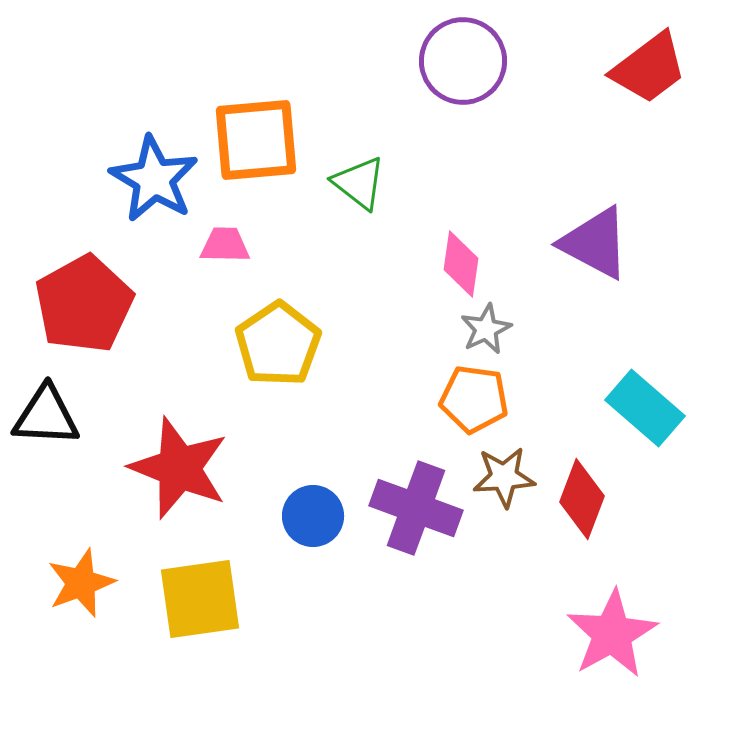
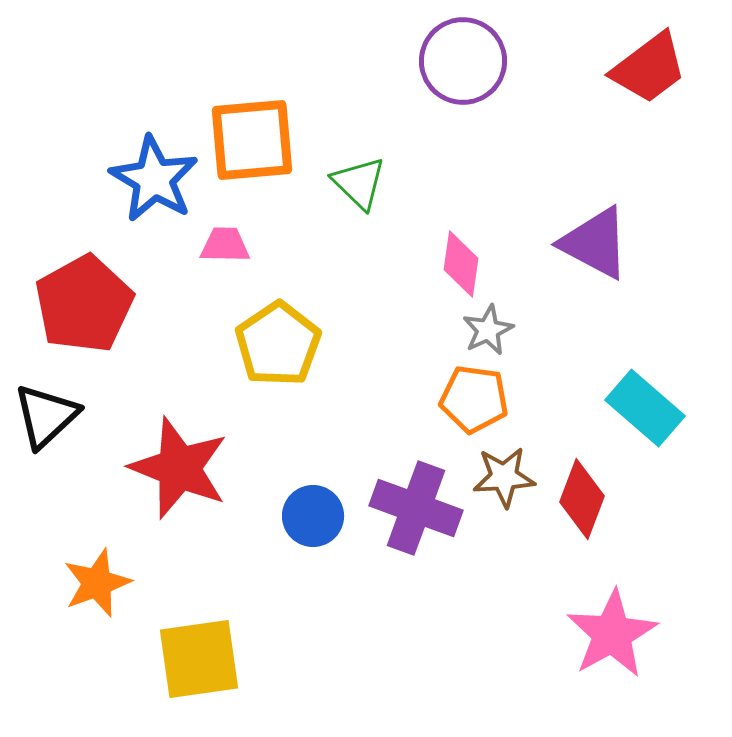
orange square: moved 4 px left
green triangle: rotated 6 degrees clockwise
gray star: moved 2 px right, 1 px down
black triangle: rotated 46 degrees counterclockwise
orange star: moved 16 px right
yellow square: moved 1 px left, 60 px down
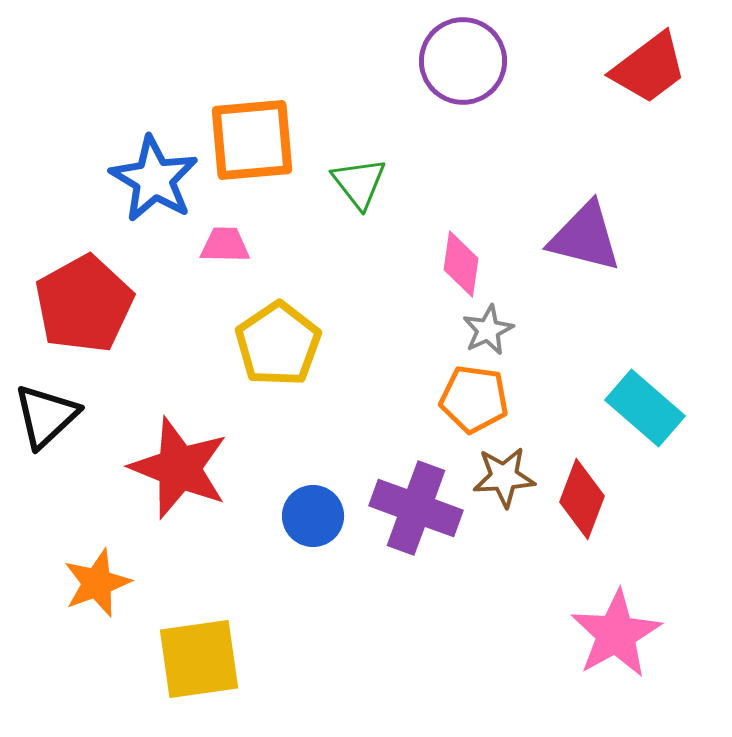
green triangle: rotated 8 degrees clockwise
purple triangle: moved 10 px left, 6 px up; rotated 14 degrees counterclockwise
pink star: moved 4 px right
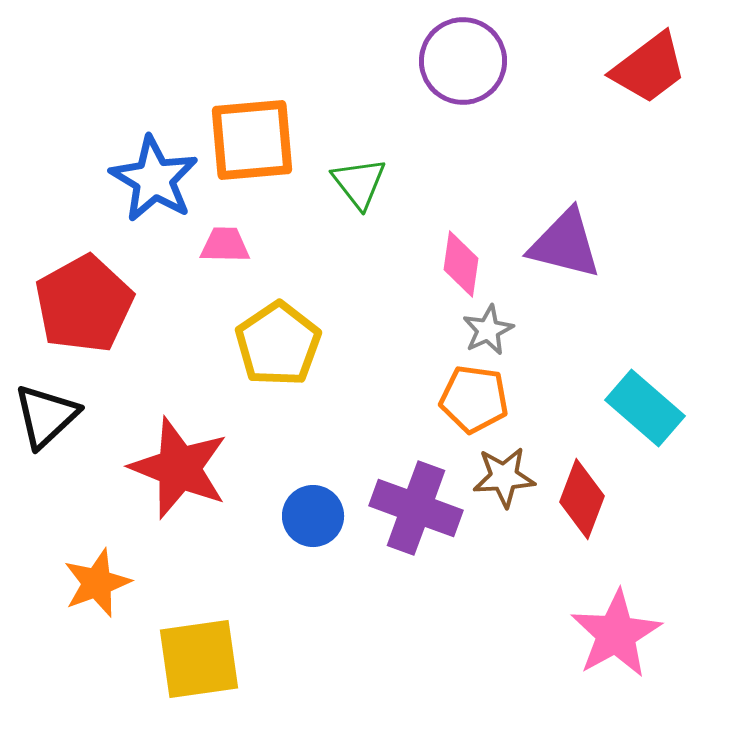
purple triangle: moved 20 px left, 7 px down
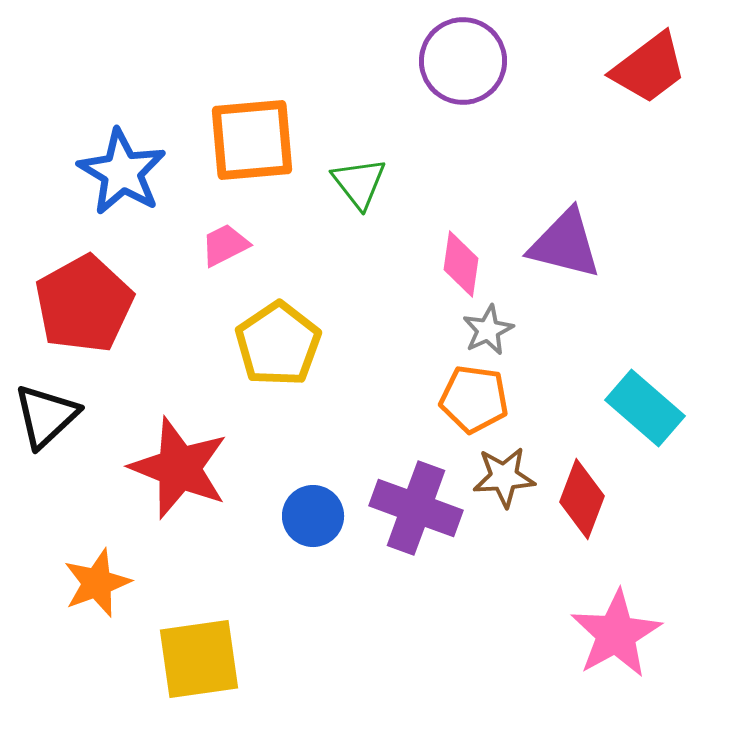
blue star: moved 32 px left, 7 px up
pink trapezoid: rotated 28 degrees counterclockwise
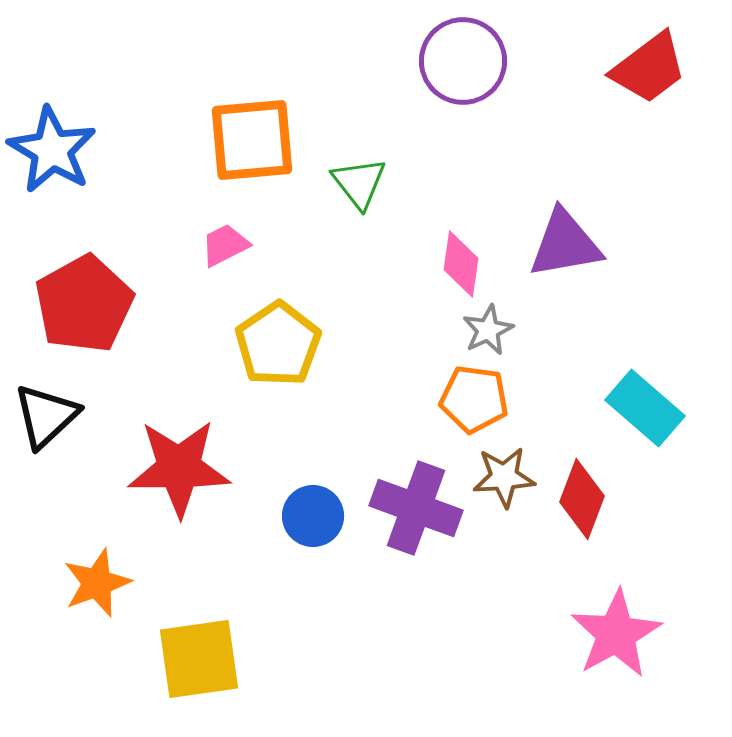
blue star: moved 70 px left, 22 px up
purple triangle: rotated 24 degrees counterclockwise
red star: rotated 22 degrees counterclockwise
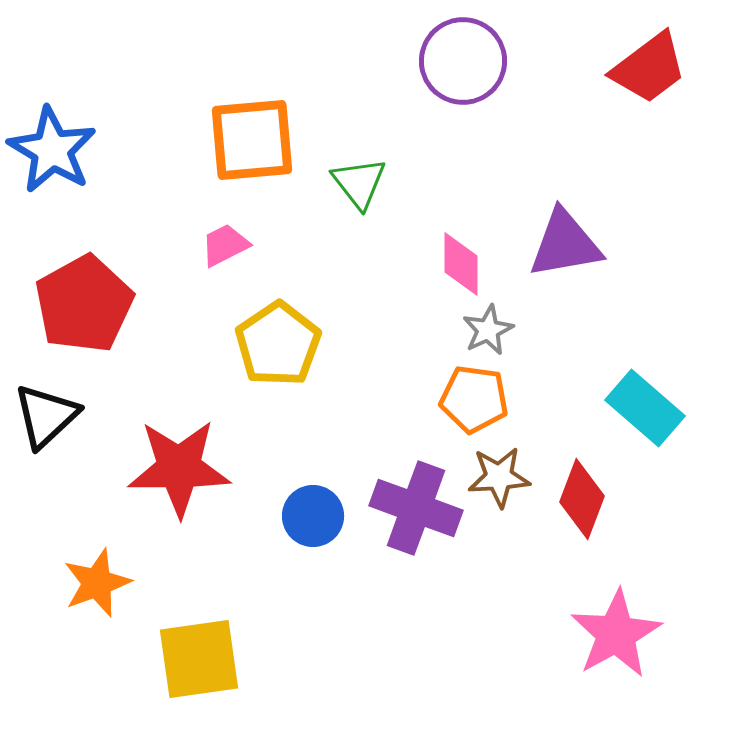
pink diamond: rotated 8 degrees counterclockwise
brown star: moved 5 px left
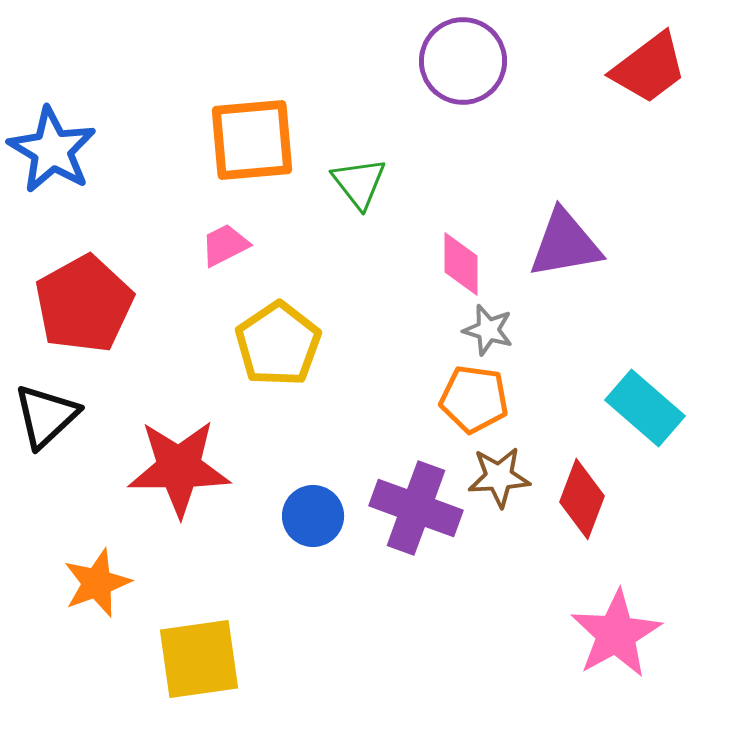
gray star: rotated 30 degrees counterclockwise
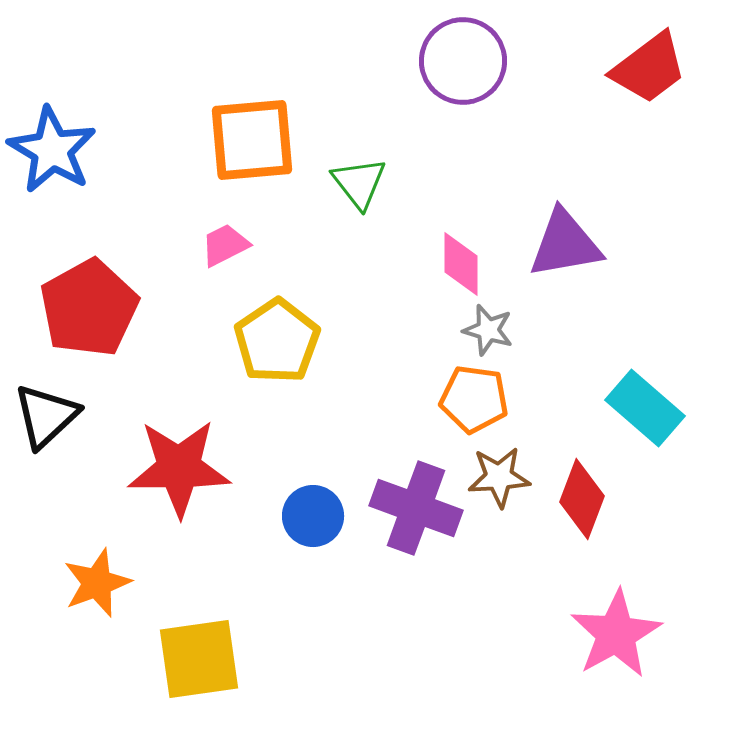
red pentagon: moved 5 px right, 4 px down
yellow pentagon: moved 1 px left, 3 px up
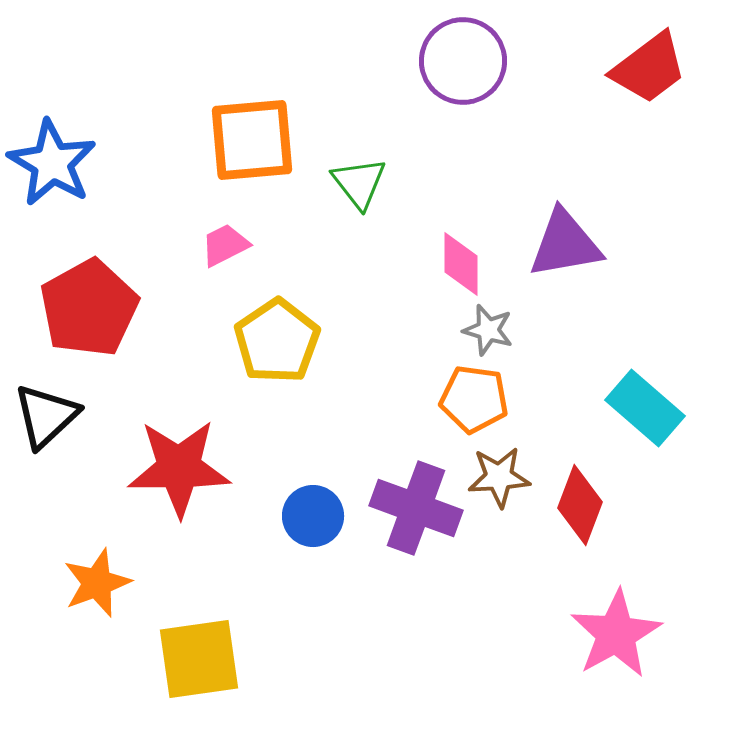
blue star: moved 13 px down
red diamond: moved 2 px left, 6 px down
